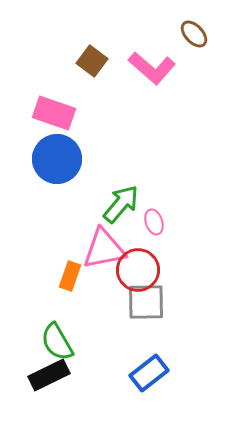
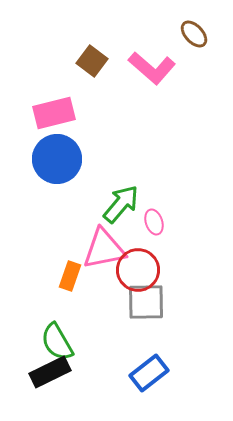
pink rectangle: rotated 33 degrees counterclockwise
black rectangle: moved 1 px right, 3 px up
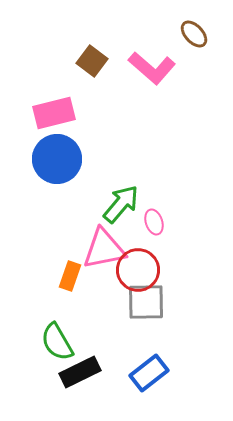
black rectangle: moved 30 px right
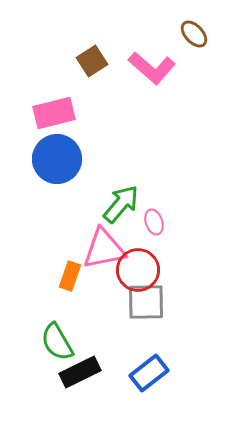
brown square: rotated 20 degrees clockwise
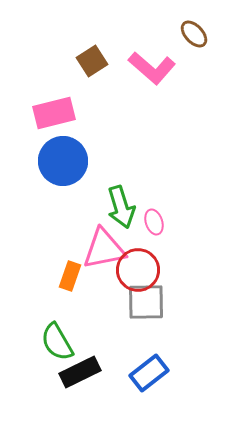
blue circle: moved 6 px right, 2 px down
green arrow: moved 3 px down; rotated 123 degrees clockwise
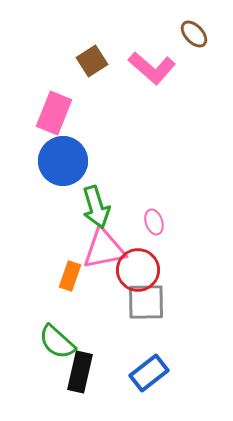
pink rectangle: rotated 54 degrees counterclockwise
green arrow: moved 25 px left
green semicircle: rotated 18 degrees counterclockwise
black rectangle: rotated 51 degrees counterclockwise
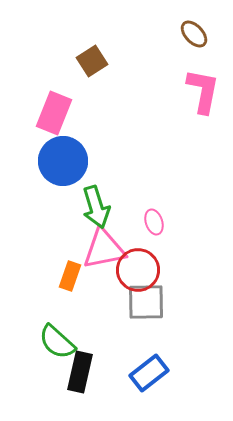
pink L-shape: moved 51 px right, 23 px down; rotated 120 degrees counterclockwise
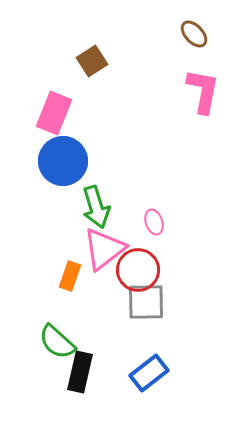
pink triangle: rotated 27 degrees counterclockwise
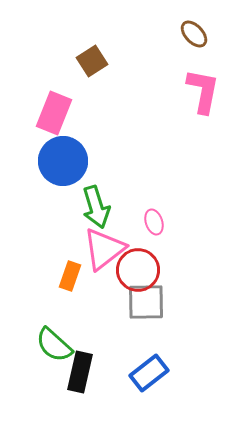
green semicircle: moved 3 px left, 3 px down
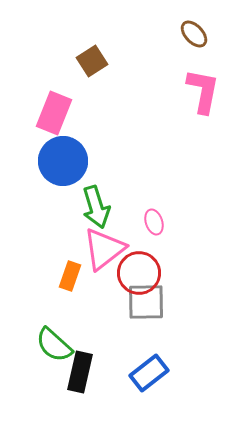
red circle: moved 1 px right, 3 px down
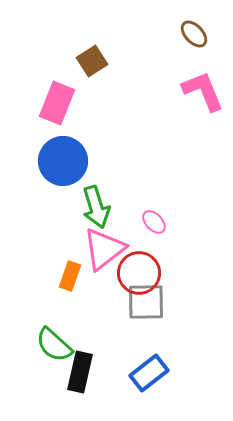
pink L-shape: rotated 33 degrees counterclockwise
pink rectangle: moved 3 px right, 10 px up
pink ellipse: rotated 25 degrees counterclockwise
